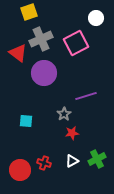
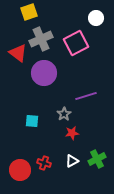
cyan square: moved 6 px right
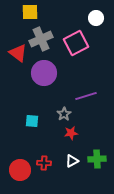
yellow square: moved 1 px right; rotated 18 degrees clockwise
red star: moved 1 px left
green cross: rotated 24 degrees clockwise
red cross: rotated 16 degrees counterclockwise
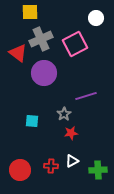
pink square: moved 1 px left, 1 px down
green cross: moved 1 px right, 11 px down
red cross: moved 7 px right, 3 px down
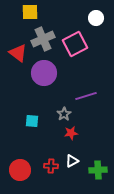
gray cross: moved 2 px right
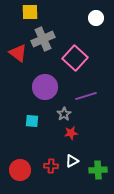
pink square: moved 14 px down; rotated 20 degrees counterclockwise
purple circle: moved 1 px right, 14 px down
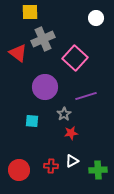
red circle: moved 1 px left
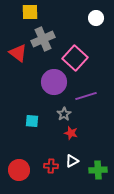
purple circle: moved 9 px right, 5 px up
red star: rotated 24 degrees clockwise
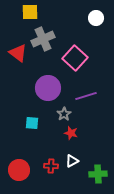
purple circle: moved 6 px left, 6 px down
cyan square: moved 2 px down
green cross: moved 4 px down
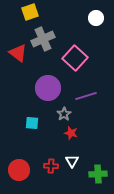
yellow square: rotated 18 degrees counterclockwise
white triangle: rotated 32 degrees counterclockwise
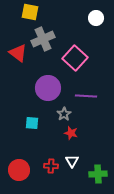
yellow square: rotated 30 degrees clockwise
purple line: rotated 20 degrees clockwise
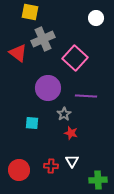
green cross: moved 6 px down
